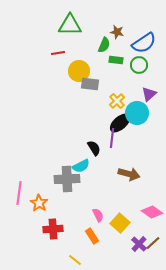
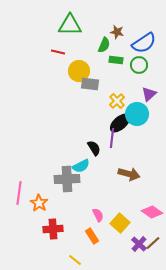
red line: moved 1 px up; rotated 24 degrees clockwise
cyan circle: moved 1 px down
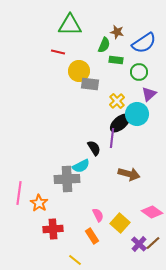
green circle: moved 7 px down
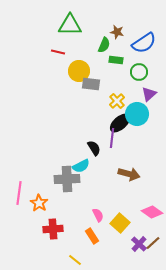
gray rectangle: moved 1 px right
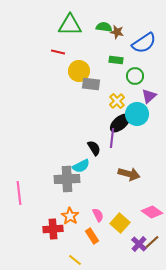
green semicircle: moved 18 px up; rotated 105 degrees counterclockwise
green circle: moved 4 px left, 4 px down
purple triangle: moved 2 px down
pink line: rotated 15 degrees counterclockwise
orange star: moved 31 px right, 13 px down
brown line: moved 1 px left, 1 px up
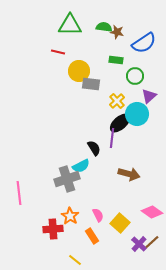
gray cross: rotated 15 degrees counterclockwise
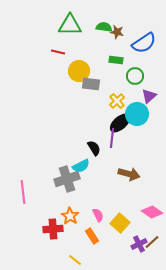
pink line: moved 4 px right, 1 px up
purple cross: rotated 21 degrees clockwise
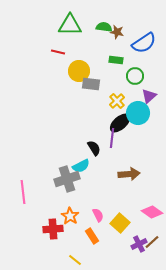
cyan circle: moved 1 px right, 1 px up
brown arrow: rotated 20 degrees counterclockwise
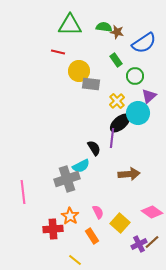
green rectangle: rotated 48 degrees clockwise
pink semicircle: moved 3 px up
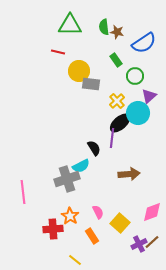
green semicircle: rotated 105 degrees counterclockwise
pink diamond: rotated 55 degrees counterclockwise
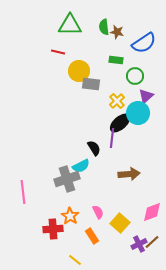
green rectangle: rotated 48 degrees counterclockwise
purple triangle: moved 3 px left
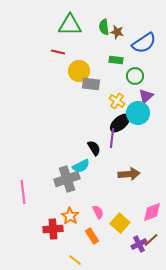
yellow cross: rotated 14 degrees counterclockwise
brown line: moved 1 px left, 2 px up
